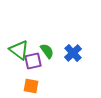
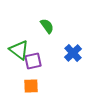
green semicircle: moved 25 px up
orange square: rotated 14 degrees counterclockwise
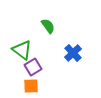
green semicircle: moved 1 px right
green triangle: moved 3 px right
purple square: moved 6 px down; rotated 18 degrees counterclockwise
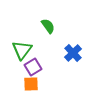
green triangle: rotated 30 degrees clockwise
orange square: moved 2 px up
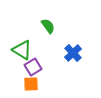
green triangle: rotated 35 degrees counterclockwise
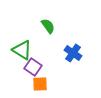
blue cross: rotated 12 degrees counterclockwise
purple square: rotated 24 degrees counterclockwise
orange square: moved 9 px right
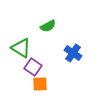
green semicircle: rotated 98 degrees clockwise
green triangle: moved 1 px left, 2 px up
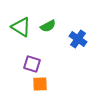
green triangle: moved 21 px up
blue cross: moved 5 px right, 14 px up
purple square: moved 1 px left, 3 px up; rotated 18 degrees counterclockwise
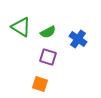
green semicircle: moved 6 px down
purple square: moved 16 px right, 7 px up
orange square: rotated 21 degrees clockwise
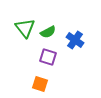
green triangle: moved 4 px right, 1 px down; rotated 20 degrees clockwise
blue cross: moved 3 px left, 1 px down
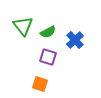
green triangle: moved 2 px left, 2 px up
blue cross: rotated 12 degrees clockwise
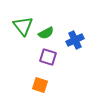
green semicircle: moved 2 px left, 1 px down
blue cross: rotated 18 degrees clockwise
orange square: moved 1 px down
